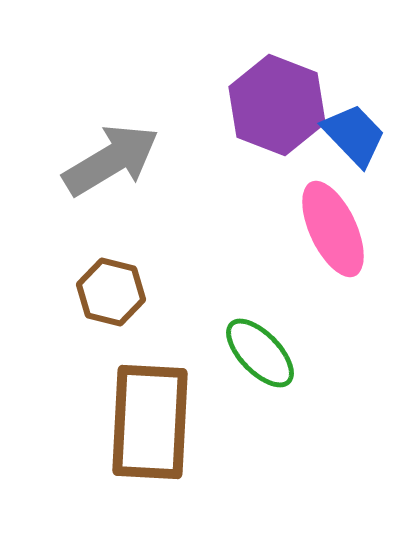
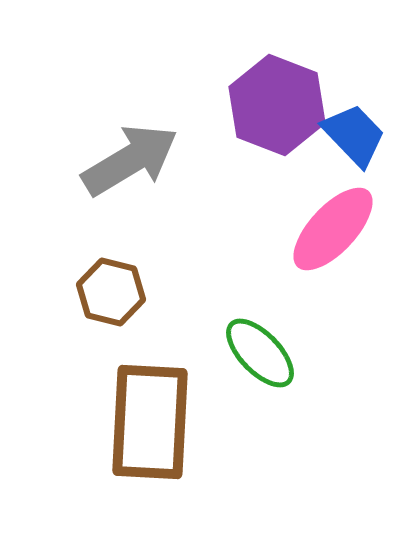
gray arrow: moved 19 px right
pink ellipse: rotated 68 degrees clockwise
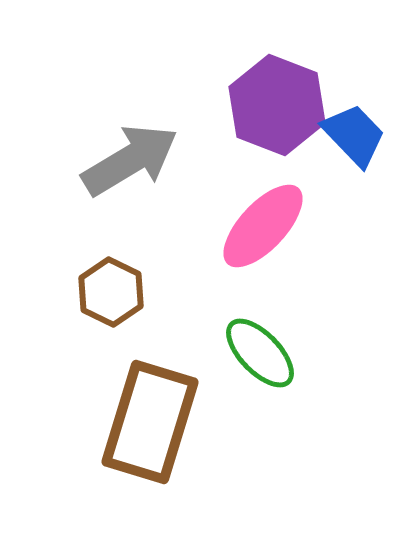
pink ellipse: moved 70 px left, 3 px up
brown hexagon: rotated 12 degrees clockwise
brown rectangle: rotated 14 degrees clockwise
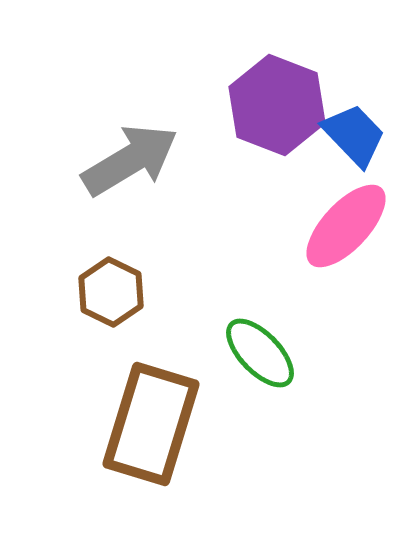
pink ellipse: moved 83 px right
brown rectangle: moved 1 px right, 2 px down
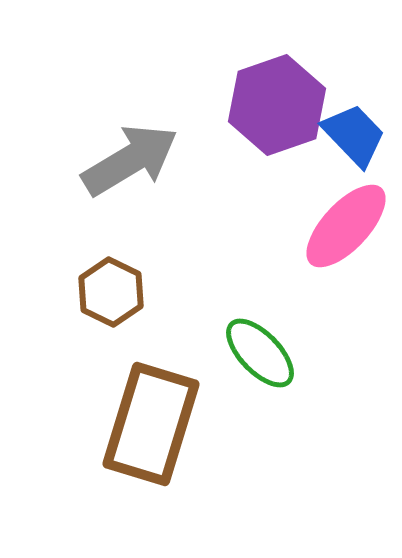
purple hexagon: rotated 20 degrees clockwise
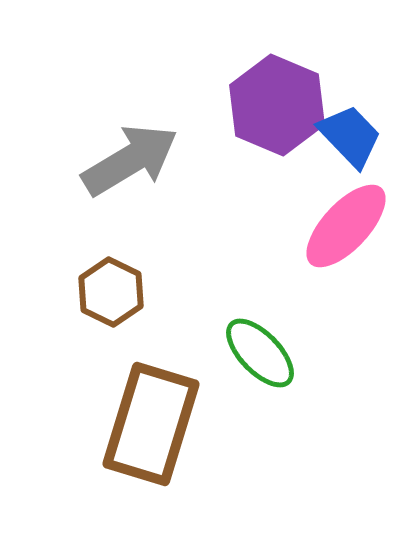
purple hexagon: rotated 18 degrees counterclockwise
blue trapezoid: moved 4 px left, 1 px down
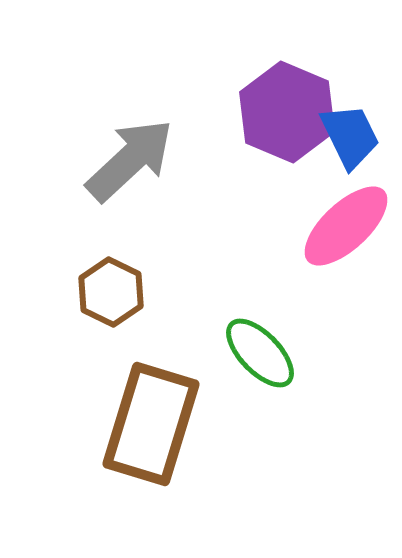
purple hexagon: moved 10 px right, 7 px down
blue trapezoid: rotated 18 degrees clockwise
gray arrow: rotated 12 degrees counterclockwise
pink ellipse: rotated 4 degrees clockwise
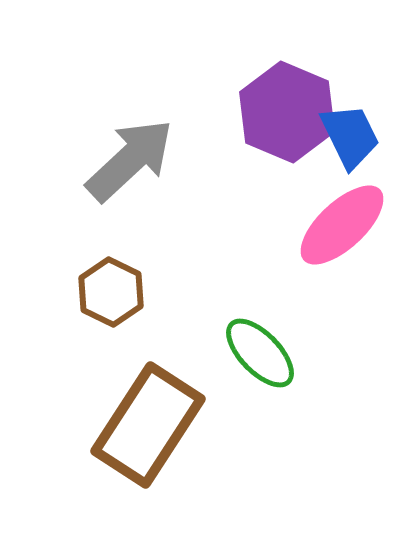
pink ellipse: moved 4 px left, 1 px up
brown rectangle: moved 3 px left, 1 px down; rotated 16 degrees clockwise
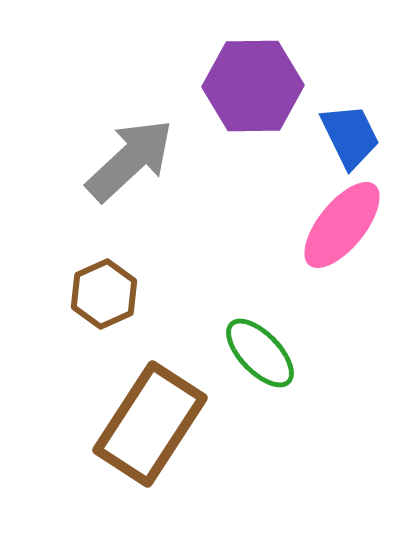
purple hexagon: moved 34 px left, 26 px up; rotated 24 degrees counterclockwise
pink ellipse: rotated 8 degrees counterclockwise
brown hexagon: moved 7 px left, 2 px down; rotated 10 degrees clockwise
brown rectangle: moved 2 px right, 1 px up
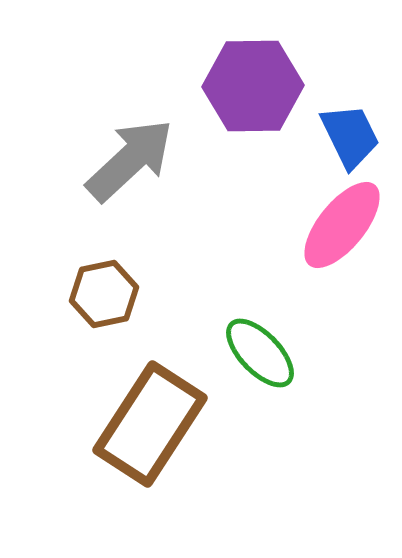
brown hexagon: rotated 12 degrees clockwise
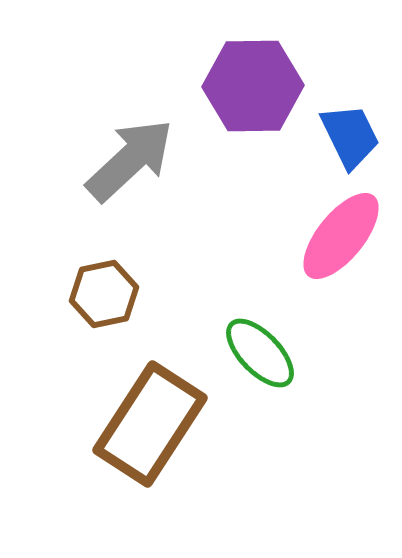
pink ellipse: moved 1 px left, 11 px down
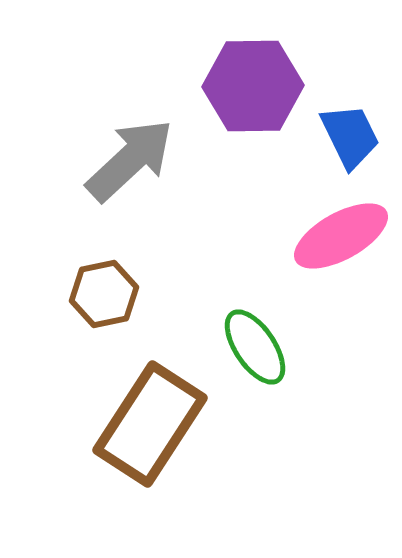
pink ellipse: rotated 22 degrees clockwise
green ellipse: moved 5 px left, 6 px up; rotated 10 degrees clockwise
